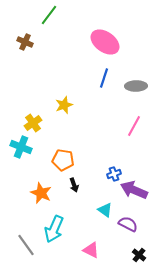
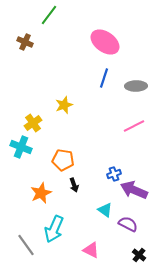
pink line: rotated 35 degrees clockwise
orange star: rotated 25 degrees clockwise
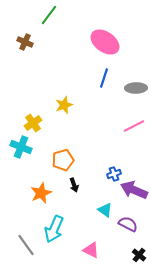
gray ellipse: moved 2 px down
orange pentagon: rotated 25 degrees counterclockwise
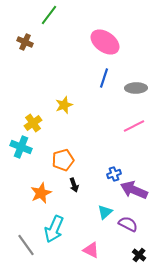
cyan triangle: moved 2 px down; rotated 42 degrees clockwise
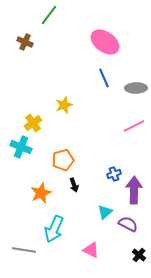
blue line: rotated 42 degrees counterclockwise
purple arrow: rotated 68 degrees clockwise
gray line: moved 2 px left, 5 px down; rotated 45 degrees counterclockwise
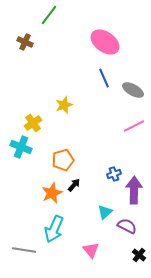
gray ellipse: moved 3 px left, 2 px down; rotated 30 degrees clockwise
black arrow: rotated 120 degrees counterclockwise
orange star: moved 11 px right
purple semicircle: moved 1 px left, 2 px down
pink triangle: rotated 24 degrees clockwise
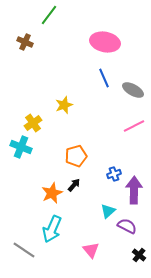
pink ellipse: rotated 24 degrees counterclockwise
orange pentagon: moved 13 px right, 4 px up
cyan triangle: moved 3 px right, 1 px up
cyan arrow: moved 2 px left
gray line: rotated 25 degrees clockwise
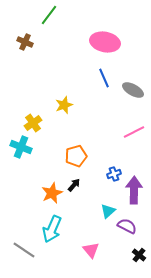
pink line: moved 6 px down
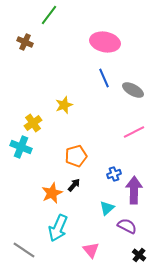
cyan triangle: moved 1 px left, 3 px up
cyan arrow: moved 6 px right, 1 px up
